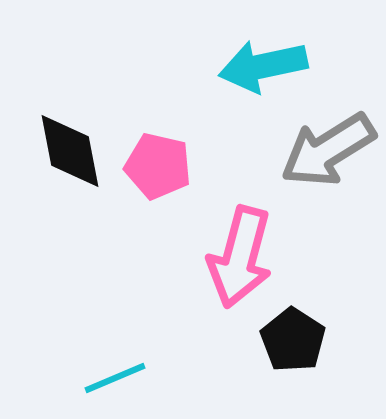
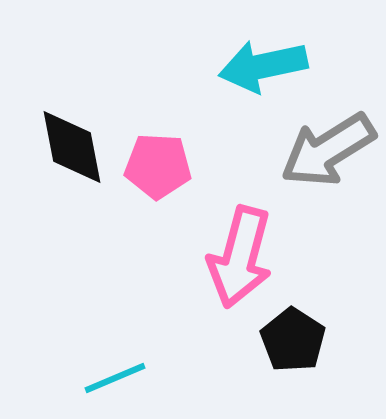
black diamond: moved 2 px right, 4 px up
pink pentagon: rotated 10 degrees counterclockwise
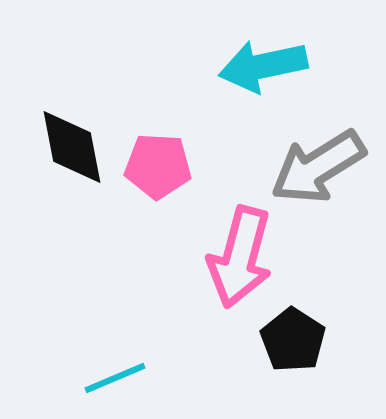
gray arrow: moved 10 px left, 17 px down
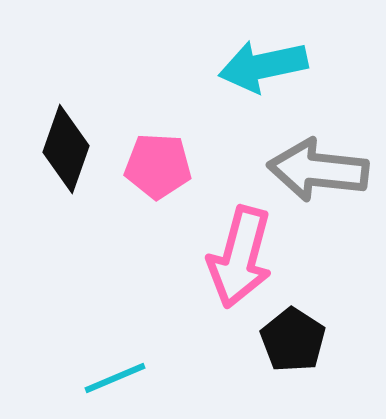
black diamond: moved 6 px left, 2 px down; rotated 30 degrees clockwise
gray arrow: moved 3 px down; rotated 38 degrees clockwise
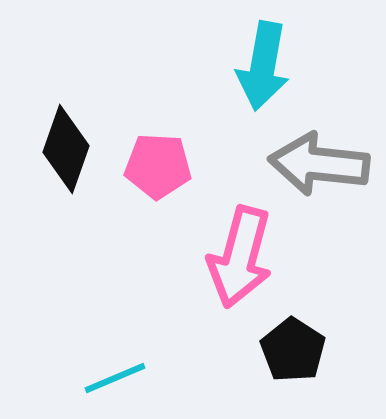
cyan arrow: rotated 68 degrees counterclockwise
gray arrow: moved 1 px right, 6 px up
black pentagon: moved 10 px down
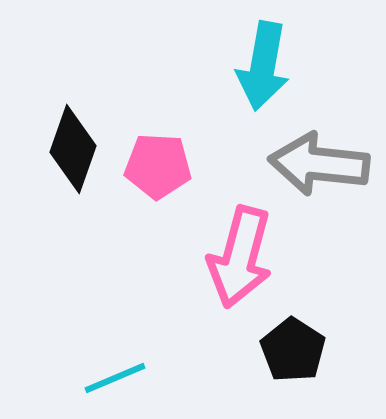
black diamond: moved 7 px right
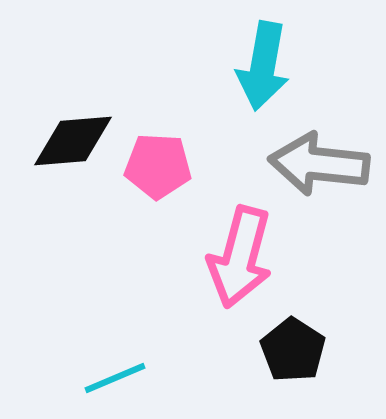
black diamond: moved 8 px up; rotated 66 degrees clockwise
